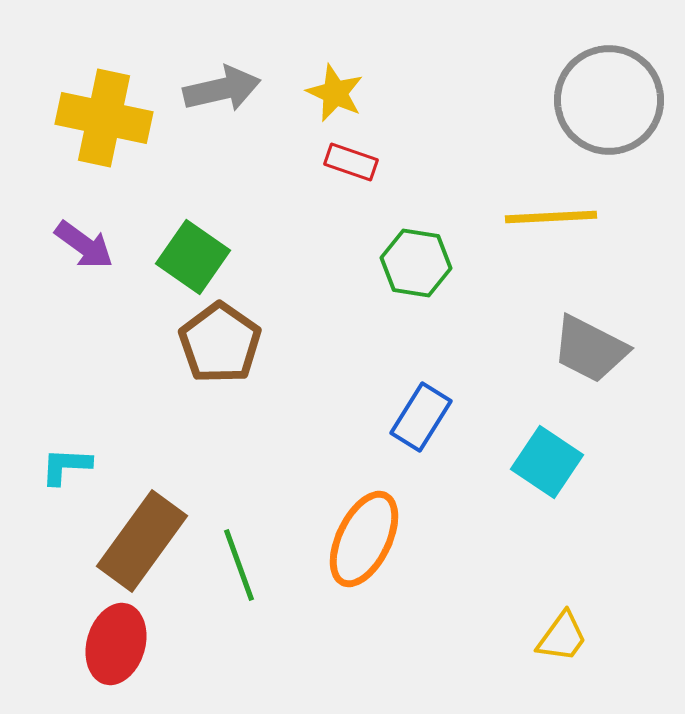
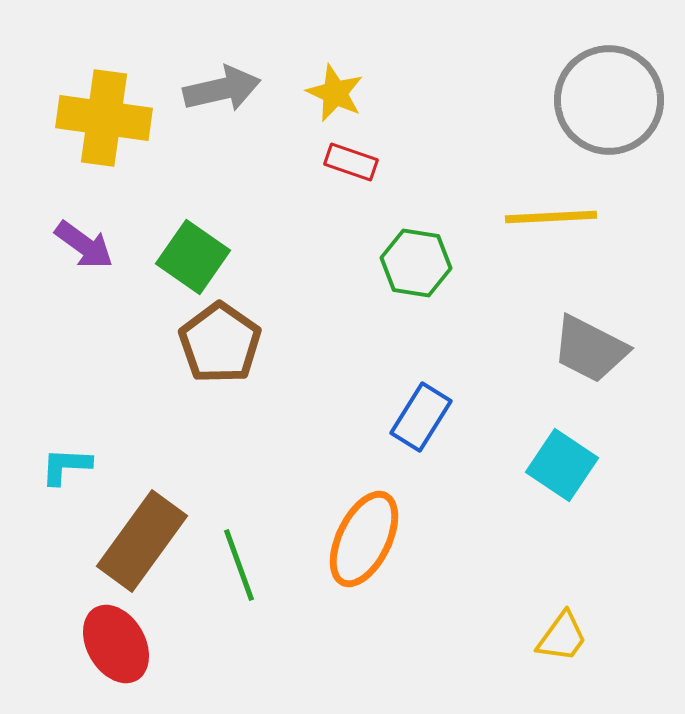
yellow cross: rotated 4 degrees counterclockwise
cyan square: moved 15 px right, 3 px down
red ellipse: rotated 46 degrees counterclockwise
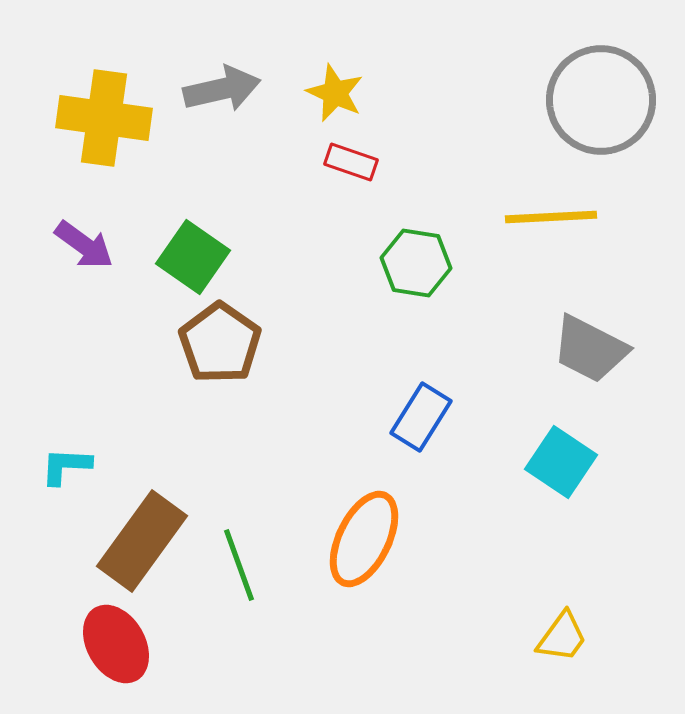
gray circle: moved 8 px left
cyan square: moved 1 px left, 3 px up
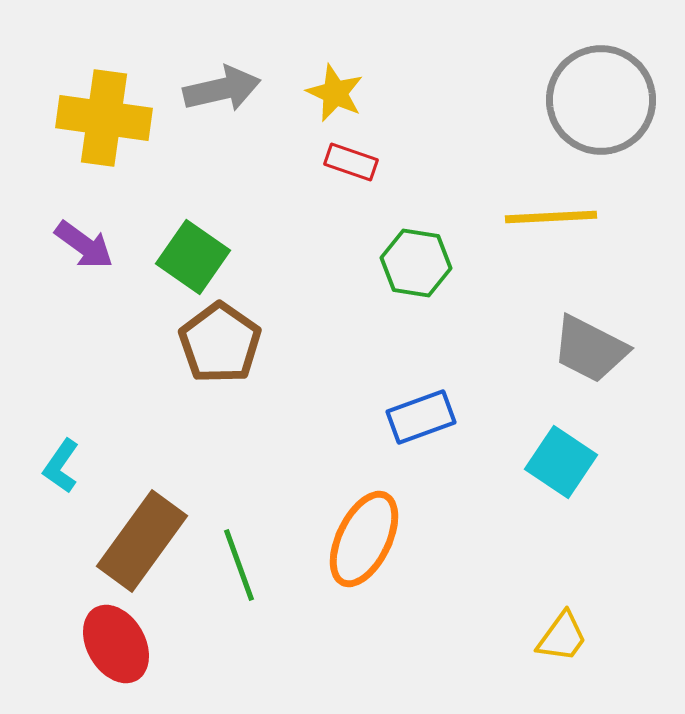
blue rectangle: rotated 38 degrees clockwise
cyan L-shape: moved 5 px left; rotated 58 degrees counterclockwise
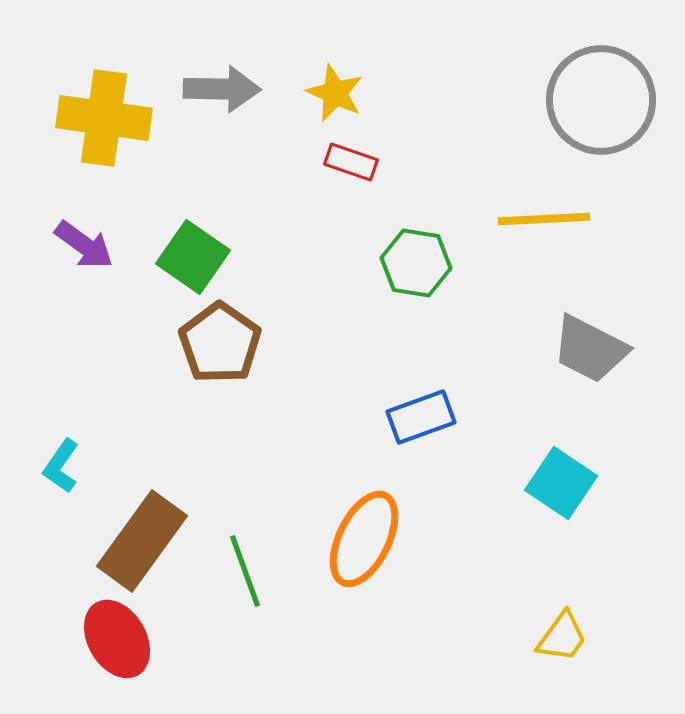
gray arrow: rotated 14 degrees clockwise
yellow line: moved 7 px left, 2 px down
cyan square: moved 21 px down
green line: moved 6 px right, 6 px down
red ellipse: moved 1 px right, 5 px up
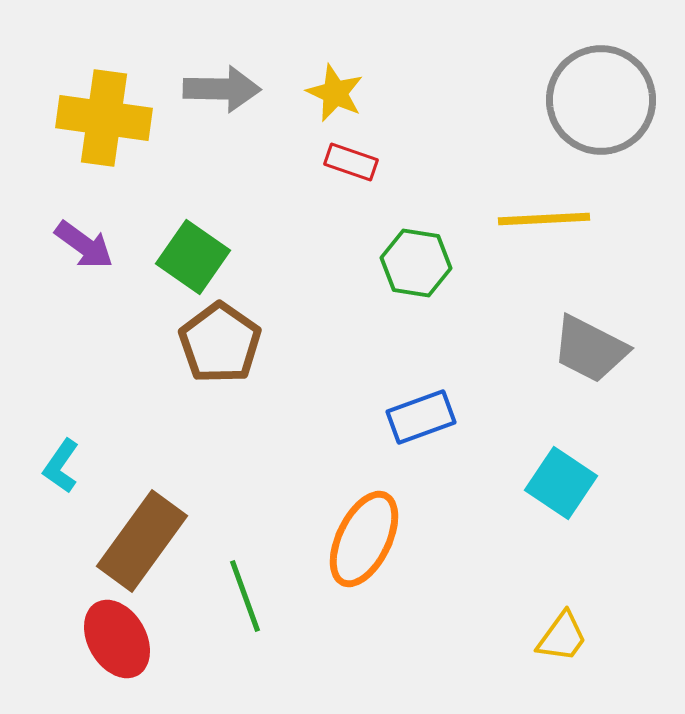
green line: moved 25 px down
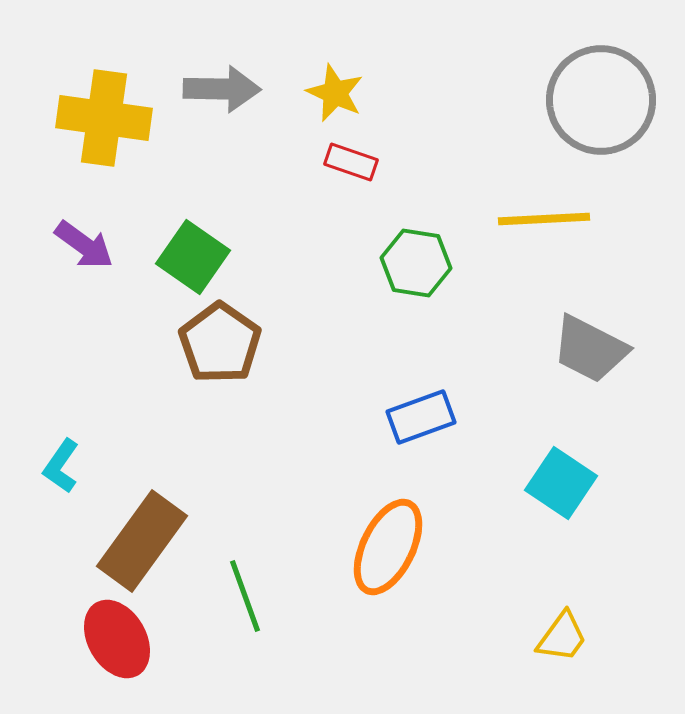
orange ellipse: moved 24 px right, 8 px down
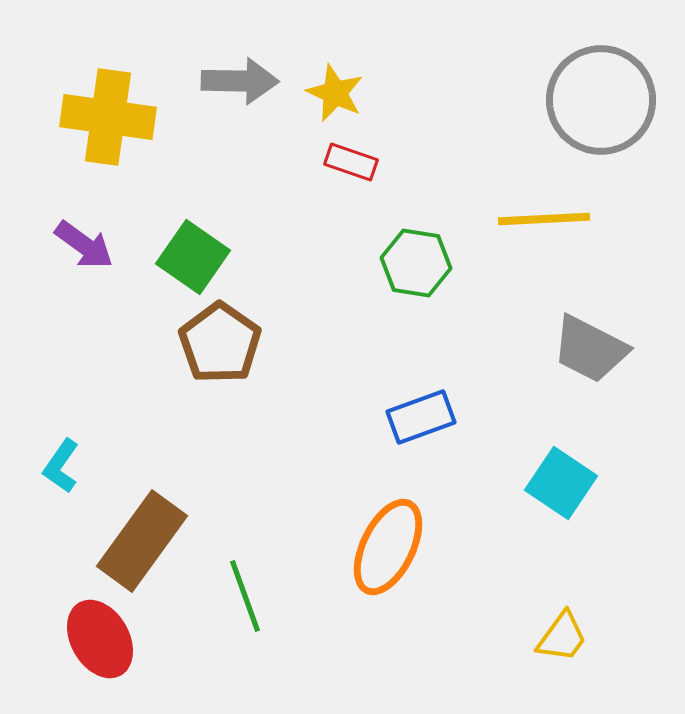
gray arrow: moved 18 px right, 8 px up
yellow cross: moved 4 px right, 1 px up
red ellipse: moved 17 px left
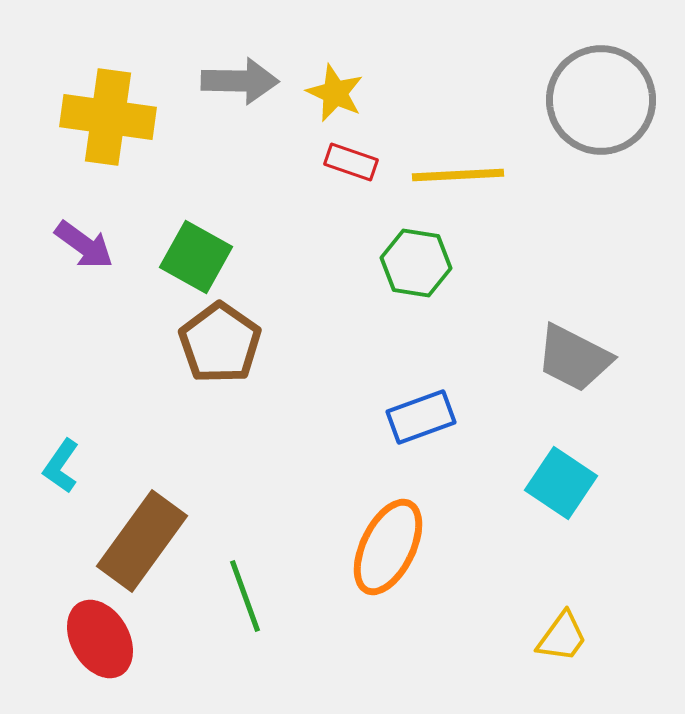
yellow line: moved 86 px left, 44 px up
green square: moved 3 px right; rotated 6 degrees counterclockwise
gray trapezoid: moved 16 px left, 9 px down
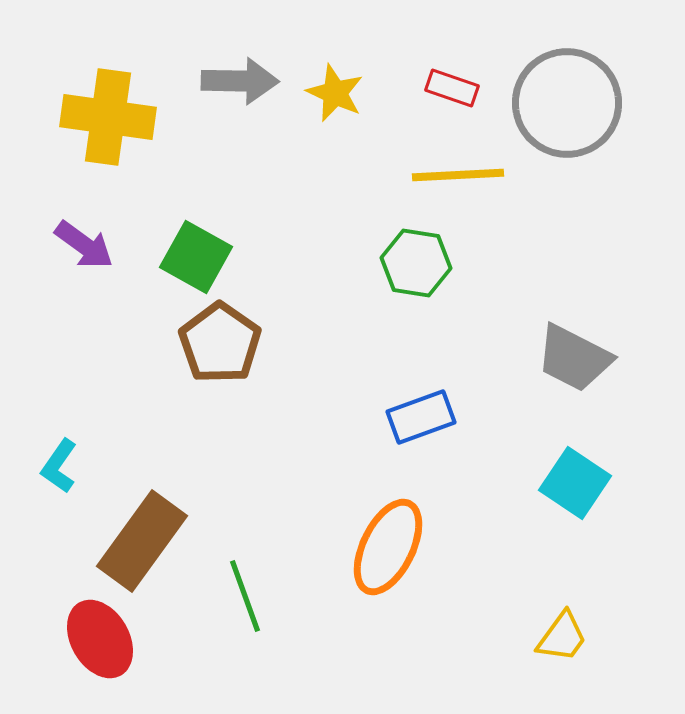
gray circle: moved 34 px left, 3 px down
red rectangle: moved 101 px right, 74 px up
cyan L-shape: moved 2 px left
cyan square: moved 14 px right
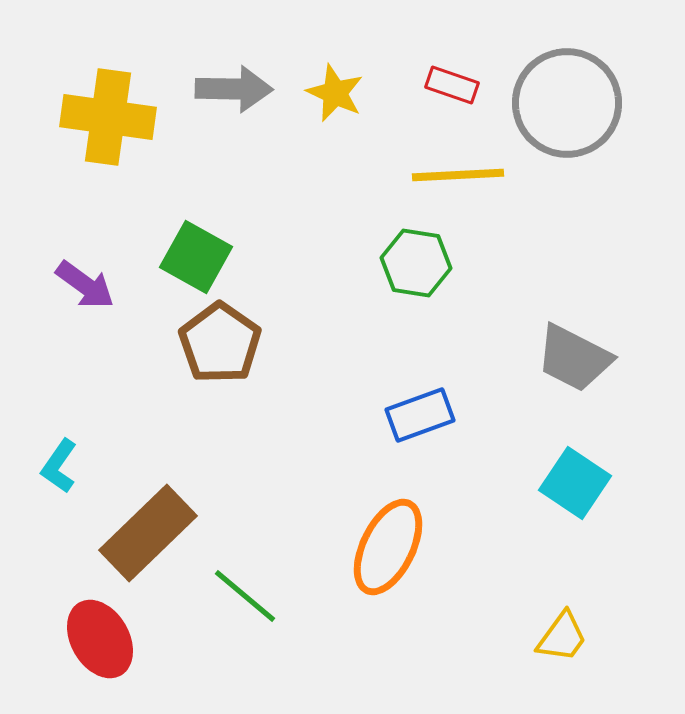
gray arrow: moved 6 px left, 8 px down
red rectangle: moved 3 px up
purple arrow: moved 1 px right, 40 px down
blue rectangle: moved 1 px left, 2 px up
brown rectangle: moved 6 px right, 8 px up; rotated 10 degrees clockwise
green line: rotated 30 degrees counterclockwise
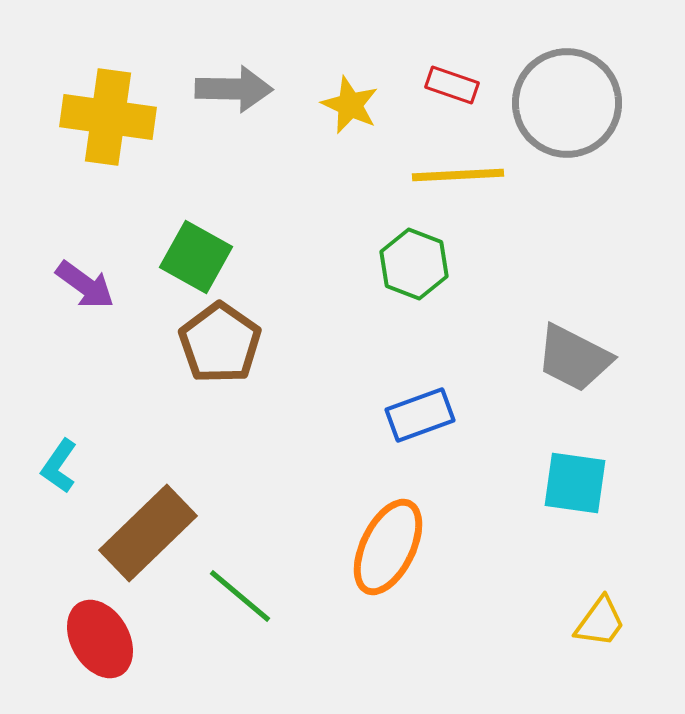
yellow star: moved 15 px right, 12 px down
green hexagon: moved 2 px left, 1 px down; rotated 12 degrees clockwise
cyan square: rotated 26 degrees counterclockwise
green line: moved 5 px left
yellow trapezoid: moved 38 px right, 15 px up
